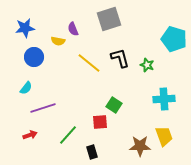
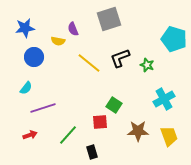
black L-shape: rotated 95 degrees counterclockwise
cyan cross: rotated 25 degrees counterclockwise
yellow trapezoid: moved 5 px right
brown star: moved 2 px left, 15 px up
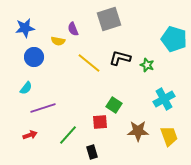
black L-shape: rotated 35 degrees clockwise
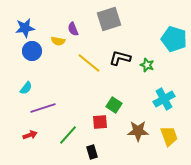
blue circle: moved 2 px left, 6 px up
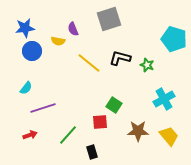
yellow trapezoid: rotated 20 degrees counterclockwise
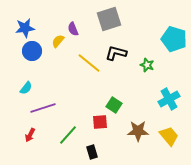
yellow semicircle: rotated 120 degrees clockwise
black L-shape: moved 4 px left, 5 px up
cyan cross: moved 5 px right
red arrow: rotated 136 degrees clockwise
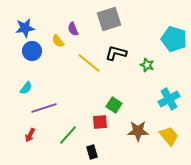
yellow semicircle: rotated 80 degrees counterclockwise
purple line: moved 1 px right
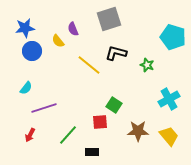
cyan pentagon: moved 1 px left, 2 px up
yellow line: moved 2 px down
black rectangle: rotated 72 degrees counterclockwise
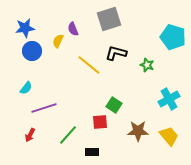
yellow semicircle: rotated 64 degrees clockwise
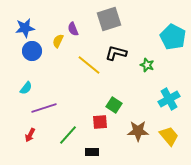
cyan pentagon: rotated 10 degrees clockwise
